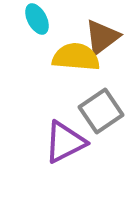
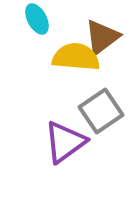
purple triangle: rotated 9 degrees counterclockwise
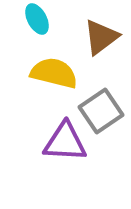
brown triangle: moved 1 px left
yellow semicircle: moved 22 px left, 16 px down; rotated 9 degrees clockwise
purple triangle: rotated 39 degrees clockwise
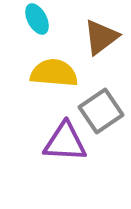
yellow semicircle: rotated 9 degrees counterclockwise
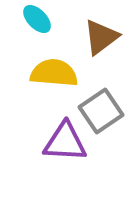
cyan ellipse: rotated 16 degrees counterclockwise
